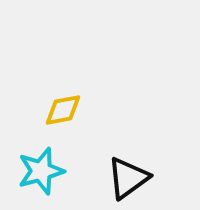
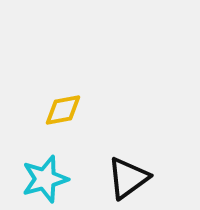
cyan star: moved 4 px right, 8 px down
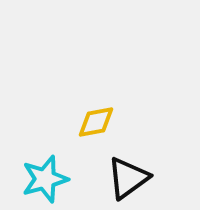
yellow diamond: moved 33 px right, 12 px down
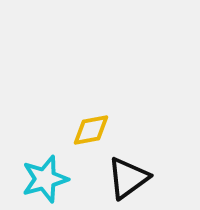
yellow diamond: moved 5 px left, 8 px down
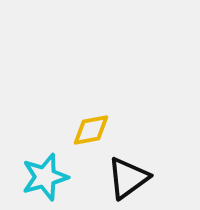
cyan star: moved 2 px up
